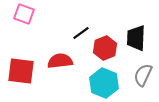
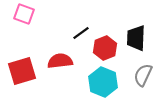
red square: moved 1 px right; rotated 24 degrees counterclockwise
cyan hexagon: moved 1 px left, 1 px up
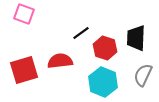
red hexagon: rotated 20 degrees counterclockwise
red square: moved 2 px right, 1 px up
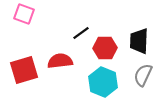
black trapezoid: moved 3 px right, 3 px down
red hexagon: rotated 20 degrees counterclockwise
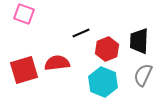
black line: rotated 12 degrees clockwise
red hexagon: moved 2 px right, 1 px down; rotated 20 degrees counterclockwise
red semicircle: moved 3 px left, 2 px down
